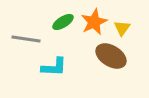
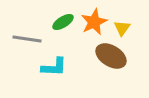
gray line: moved 1 px right
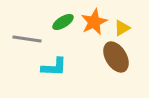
yellow triangle: rotated 24 degrees clockwise
brown ellipse: moved 5 px right, 1 px down; rotated 28 degrees clockwise
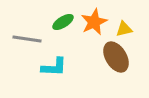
yellow triangle: moved 2 px right, 1 px down; rotated 18 degrees clockwise
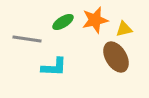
orange star: moved 1 px right, 2 px up; rotated 12 degrees clockwise
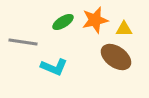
yellow triangle: rotated 12 degrees clockwise
gray line: moved 4 px left, 3 px down
brown ellipse: rotated 24 degrees counterclockwise
cyan L-shape: rotated 20 degrees clockwise
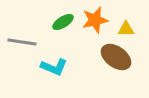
yellow triangle: moved 2 px right
gray line: moved 1 px left
